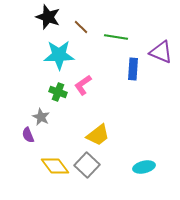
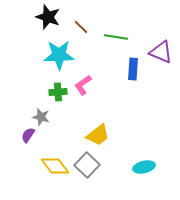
green cross: rotated 24 degrees counterclockwise
gray star: rotated 12 degrees counterclockwise
purple semicircle: rotated 56 degrees clockwise
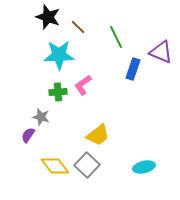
brown line: moved 3 px left
green line: rotated 55 degrees clockwise
blue rectangle: rotated 15 degrees clockwise
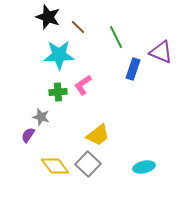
gray square: moved 1 px right, 1 px up
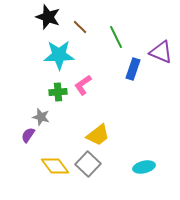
brown line: moved 2 px right
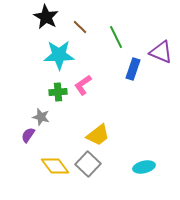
black star: moved 2 px left; rotated 10 degrees clockwise
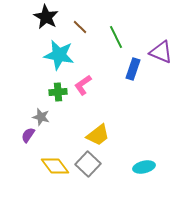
cyan star: rotated 12 degrees clockwise
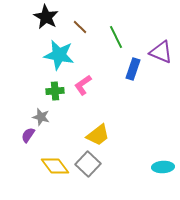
green cross: moved 3 px left, 1 px up
cyan ellipse: moved 19 px right; rotated 10 degrees clockwise
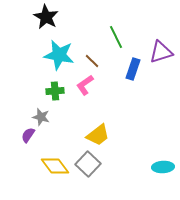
brown line: moved 12 px right, 34 px down
purple triangle: rotated 40 degrees counterclockwise
pink L-shape: moved 2 px right
